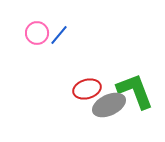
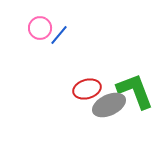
pink circle: moved 3 px right, 5 px up
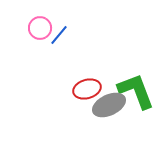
green L-shape: moved 1 px right
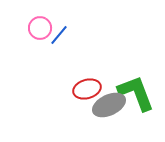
green L-shape: moved 2 px down
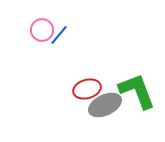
pink circle: moved 2 px right, 2 px down
green L-shape: moved 1 px right, 2 px up
gray ellipse: moved 4 px left
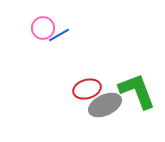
pink circle: moved 1 px right, 2 px up
blue line: rotated 20 degrees clockwise
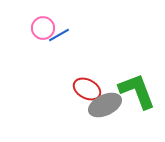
red ellipse: rotated 44 degrees clockwise
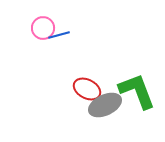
blue line: rotated 15 degrees clockwise
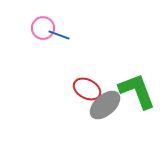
blue line: rotated 35 degrees clockwise
gray ellipse: rotated 16 degrees counterclockwise
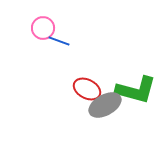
blue line: moved 6 px down
green L-shape: moved 1 px left, 1 px up; rotated 126 degrees clockwise
gray ellipse: rotated 12 degrees clockwise
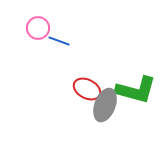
pink circle: moved 5 px left
gray ellipse: rotated 40 degrees counterclockwise
